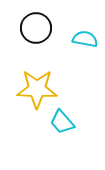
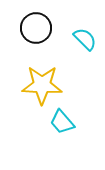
cyan semicircle: rotated 35 degrees clockwise
yellow star: moved 5 px right, 4 px up
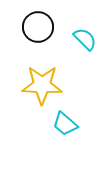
black circle: moved 2 px right, 1 px up
cyan trapezoid: moved 3 px right, 2 px down; rotated 8 degrees counterclockwise
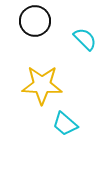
black circle: moved 3 px left, 6 px up
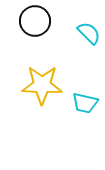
cyan semicircle: moved 4 px right, 6 px up
cyan trapezoid: moved 20 px right, 21 px up; rotated 28 degrees counterclockwise
